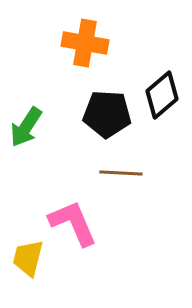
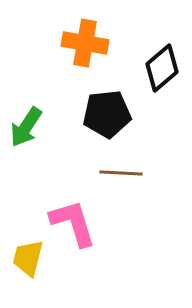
black diamond: moved 27 px up
black pentagon: rotated 9 degrees counterclockwise
pink L-shape: rotated 6 degrees clockwise
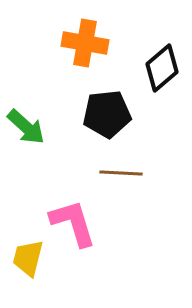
green arrow: rotated 81 degrees counterclockwise
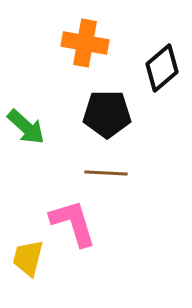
black pentagon: rotated 6 degrees clockwise
brown line: moved 15 px left
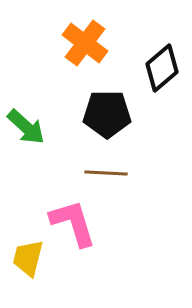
orange cross: rotated 27 degrees clockwise
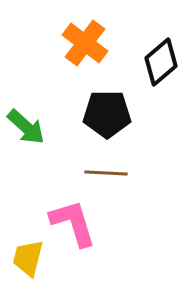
black diamond: moved 1 px left, 6 px up
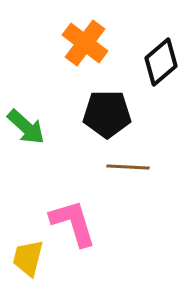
brown line: moved 22 px right, 6 px up
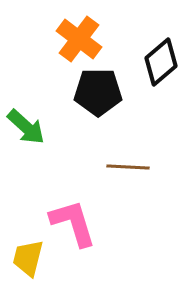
orange cross: moved 6 px left, 4 px up
black pentagon: moved 9 px left, 22 px up
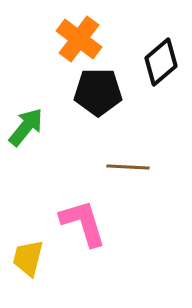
green arrow: rotated 93 degrees counterclockwise
pink L-shape: moved 10 px right
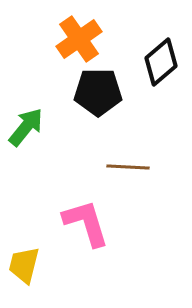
orange cross: rotated 18 degrees clockwise
pink L-shape: moved 3 px right
yellow trapezoid: moved 4 px left, 7 px down
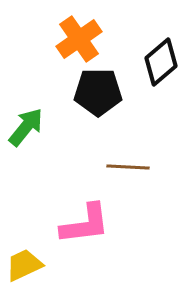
pink L-shape: moved 1 px left, 1 px down; rotated 100 degrees clockwise
yellow trapezoid: rotated 51 degrees clockwise
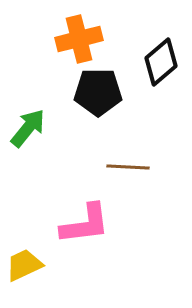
orange cross: rotated 21 degrees clockwise
green arrow: moved 2 px right, 1 px down
